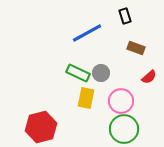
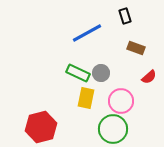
green circle: moved 11 px left
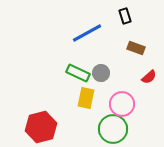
pink circle: moved 1 px right, 3 px down
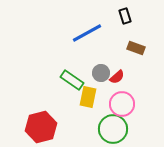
green rectangle: moved 6 px left, 7 px down; rotated 10 degrees clockwise
red semicircle: moved 32 px left
yellow rectangle: moved 2 px right, 1 px up
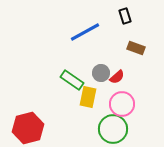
blue line: moved 2 px left, 1 px up
red hexagon: moved 13 px left, 1 px down
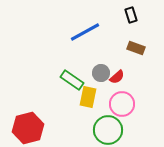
black rectangle: moved 6 px right, 1 px up
green circle: moved 5 px left, 1 px down
